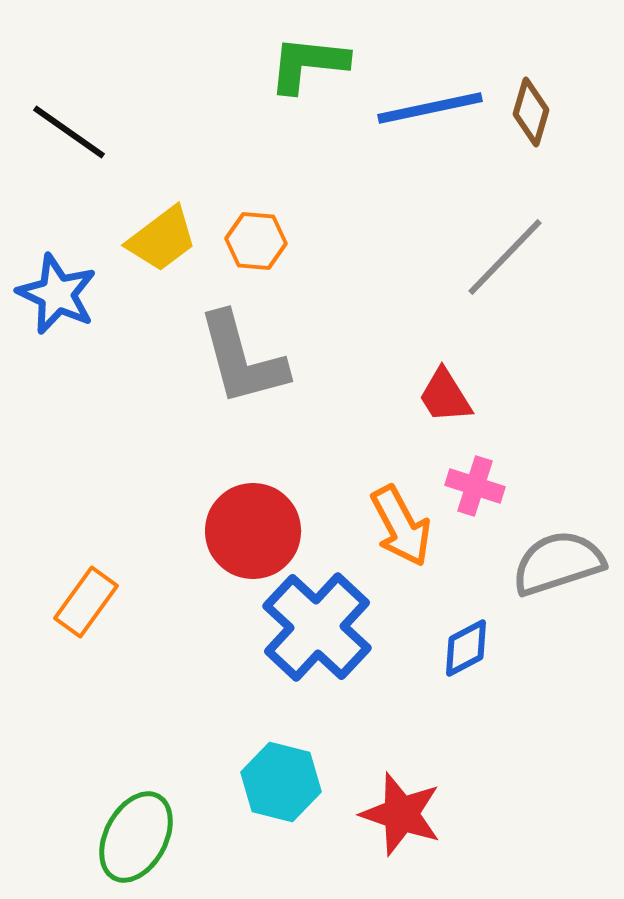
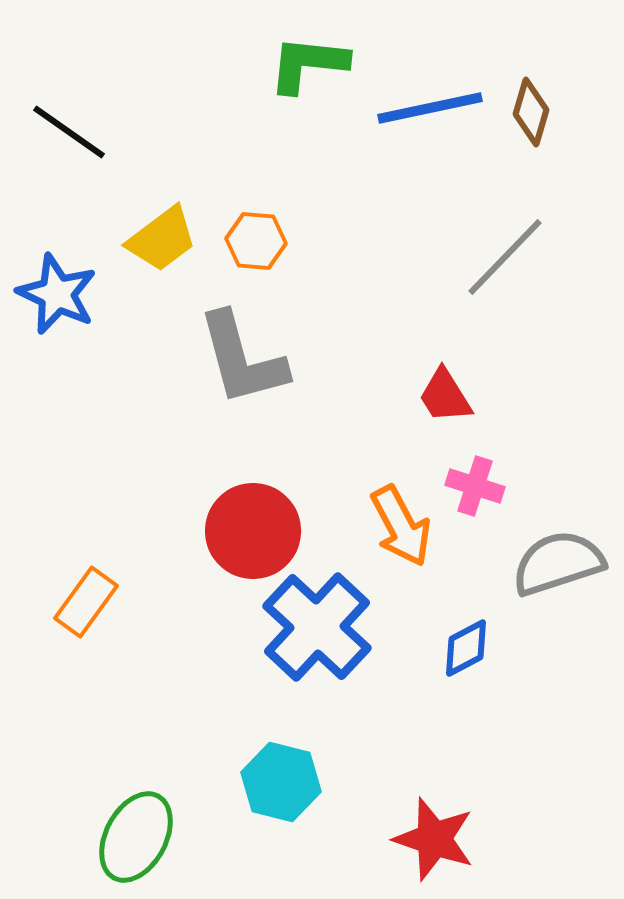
red star: moved 33 px right, 25 px down
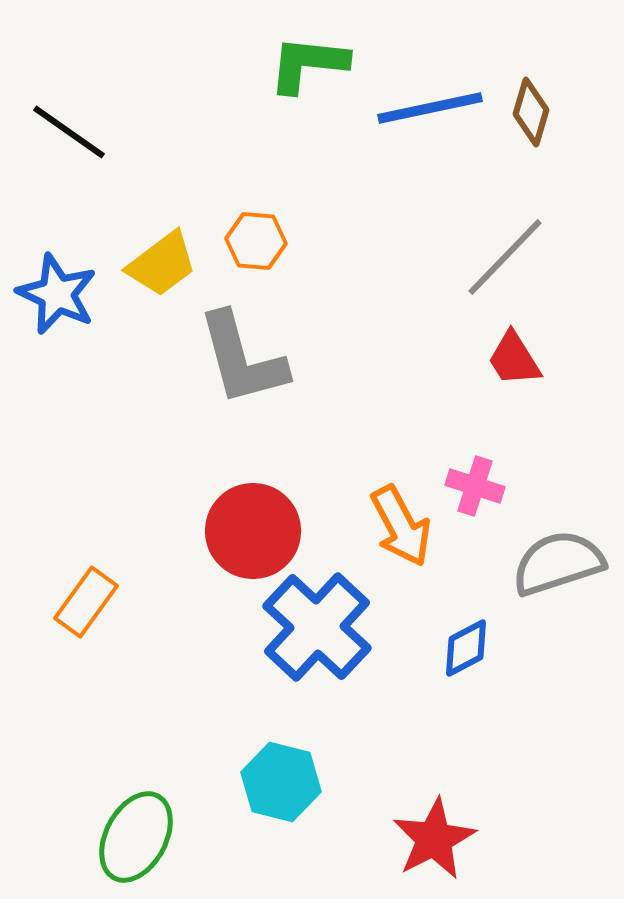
yellow trapezoid: moved 25 px down
red trapezoid: moved 69 px right, 37 px up
red star: rotated 26 degrees clockwise
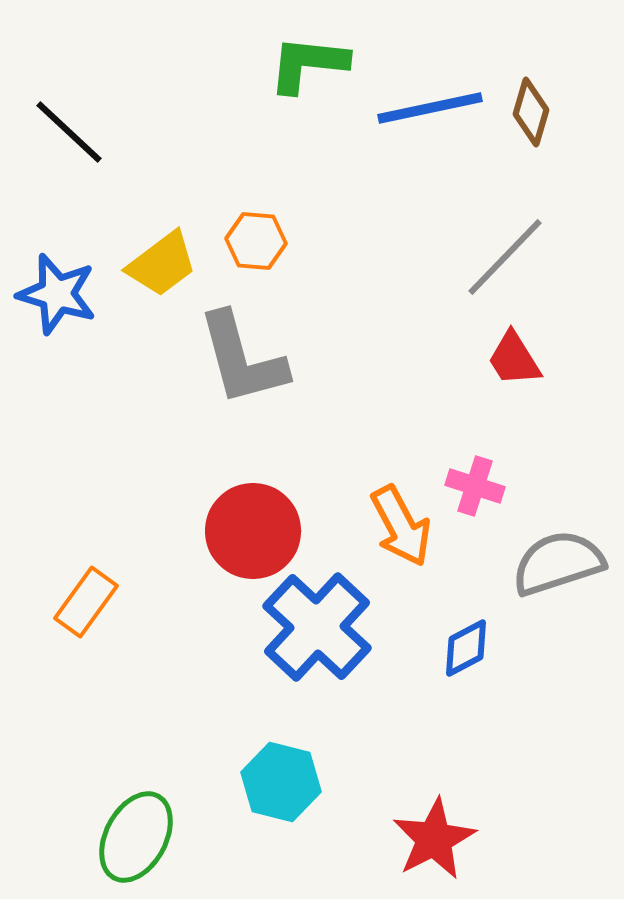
black line: rotated 8 degrees clockwise
blue star: rotated 8 degrees counterclockwise
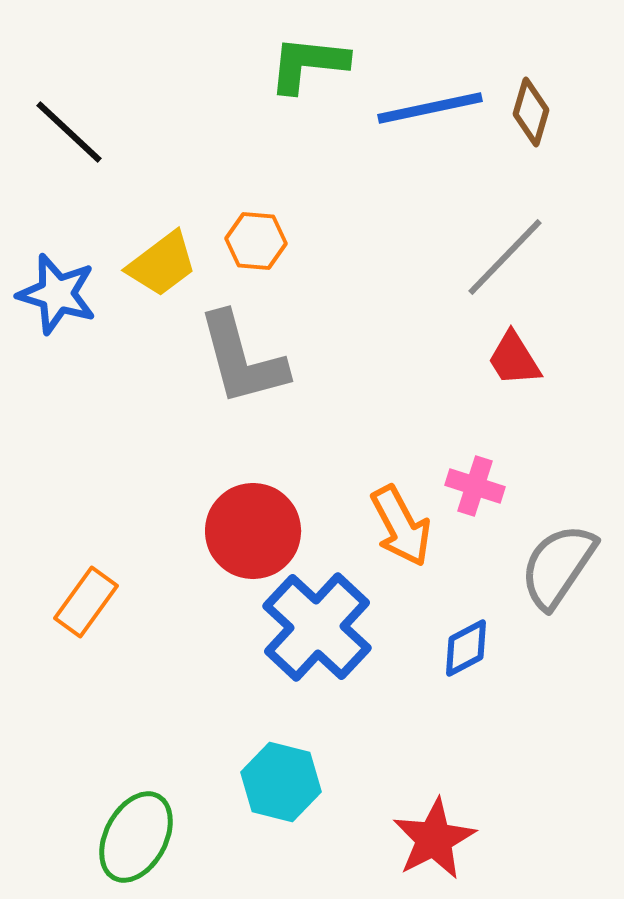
gray semicircle: moved 3 px down; rotated 38 degrees counterclockwise
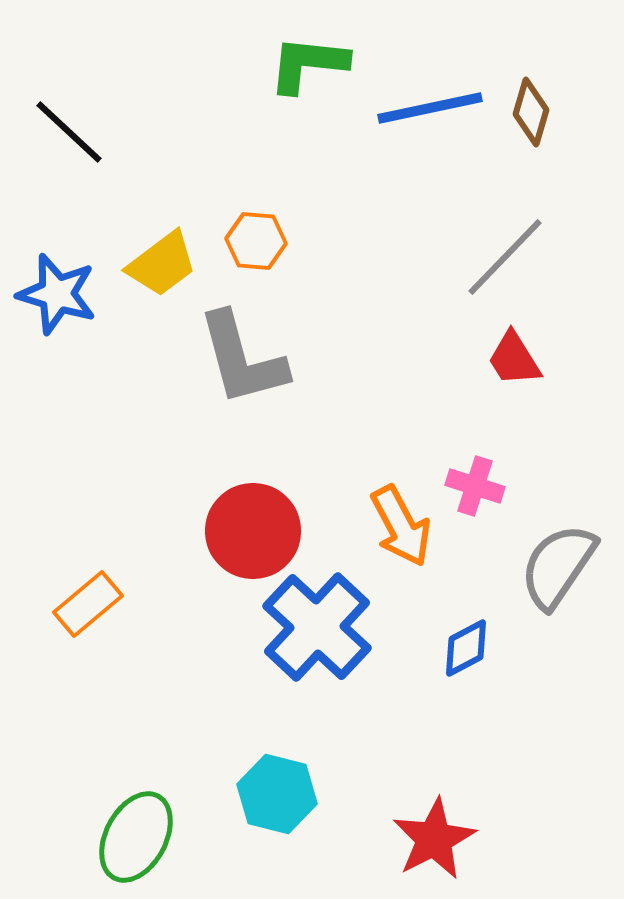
orange rectangle: moved 2 px right, 2 px down; rotated 14 degrees clockwise
cyan hexagon: moved 4 px left, 12 px down
